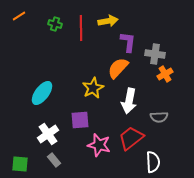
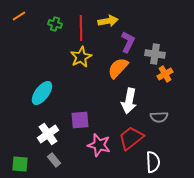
purple L-shape: rotated 20 degrees clockwise
yellow star: moved 12 px left, 31 px up
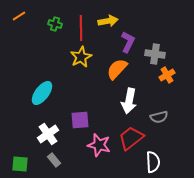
orange semicircle: moved 1 px left, 1 px down
orange cross: moved 2 px right, 1 px down
gray semicircle: rotated 12 degrees counterclockwise
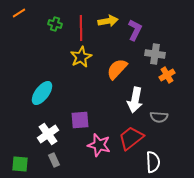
orange line: moved 3 px up
purple L-shape: moved 7 px right, 12 px up
white arrow: moved 6 px right, 1 px up
gray semicircle: rotated 18 degrees clockwise
gray rectangle: rotated 16 degrees clockwise
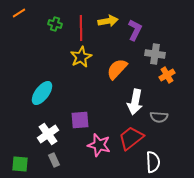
white arrow: moved 2 px down
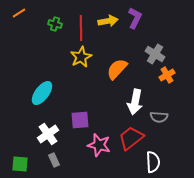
purple L-shape: moved 12 px up
gray cross: rotated 24 degrees clockwise
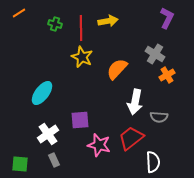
purple L-shape: moved 32 px right
yellow star: moved 1 px right; rotated 20 degrees counterclockwise
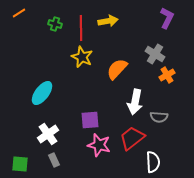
purple square: moved 10 px right
red trapezoid: moved 1 px right
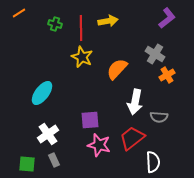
purple L-shape: rotated 25 degrees clockwise
green square: moved 7 px right
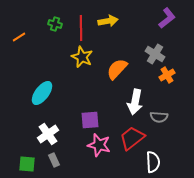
orange line: moved 24 px down
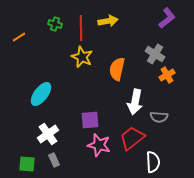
orange semicircle: rotated 30 degrees counterclockwise
cyan ellipse: moved 1 px left, 1 px down
